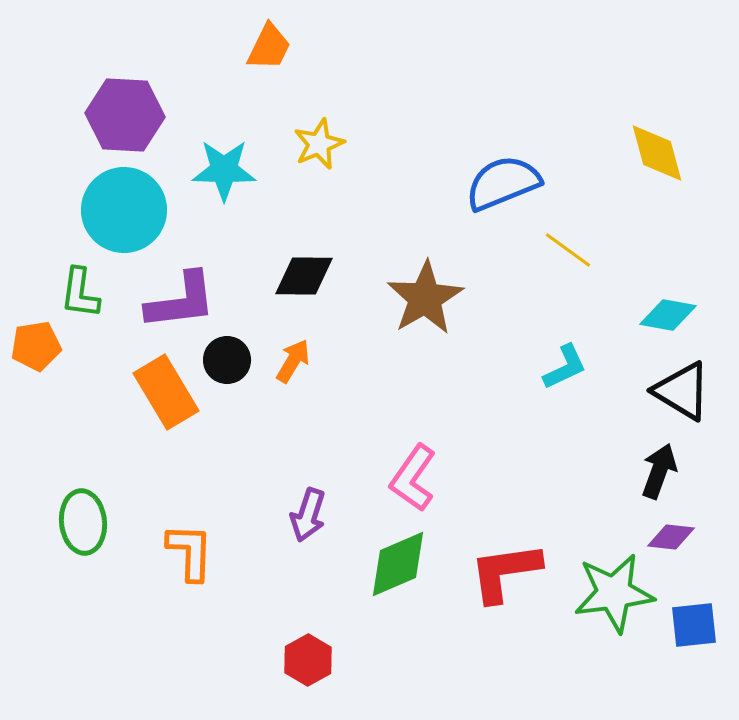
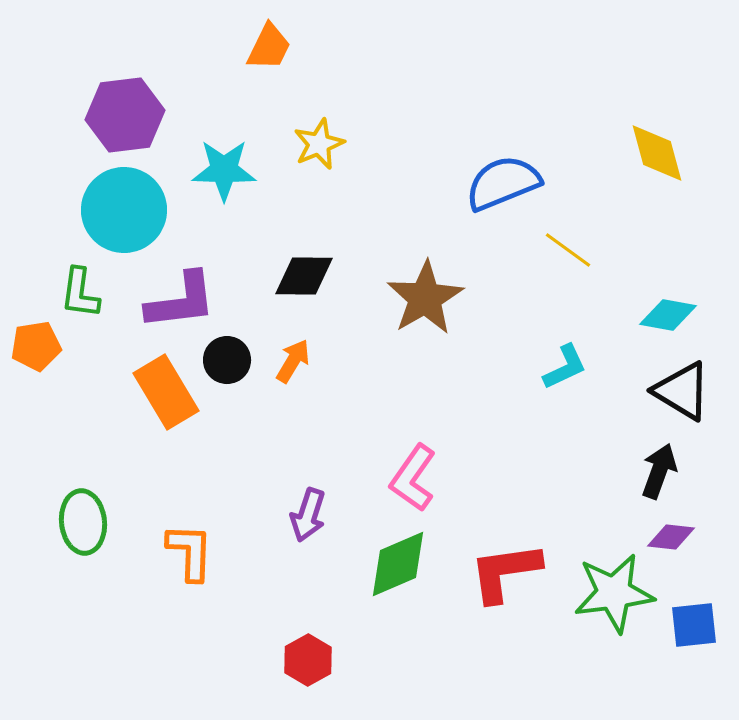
purple hexagon: rotated 10 degrees counterclockwise
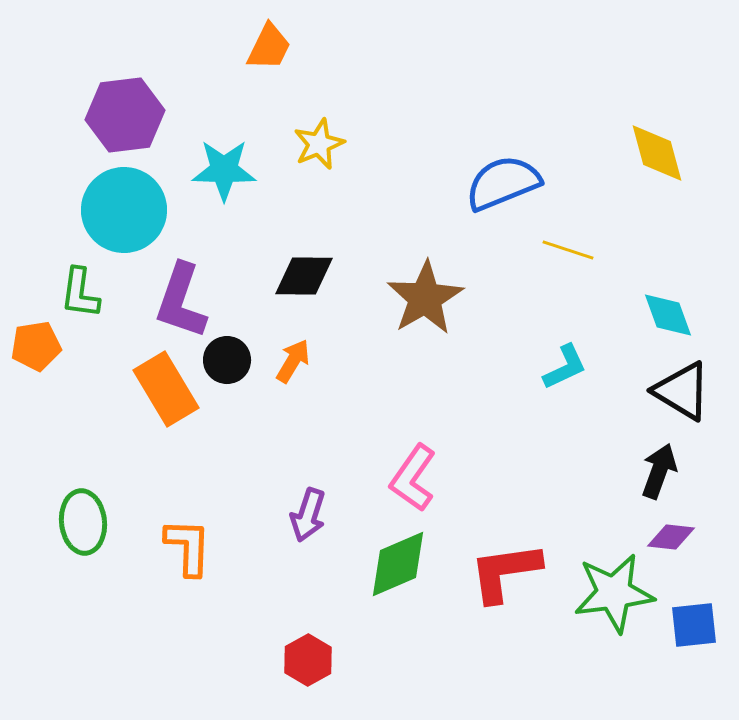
yellow line: rotated 18 degrees counterclockwise
purple L-shape: rotated 116 degrees clockwise
cyan diamond: rotated 60 degrees clockwise
orange rectangle: moved 3 px up
orange L-shape: moved 2 px left, 5 px up
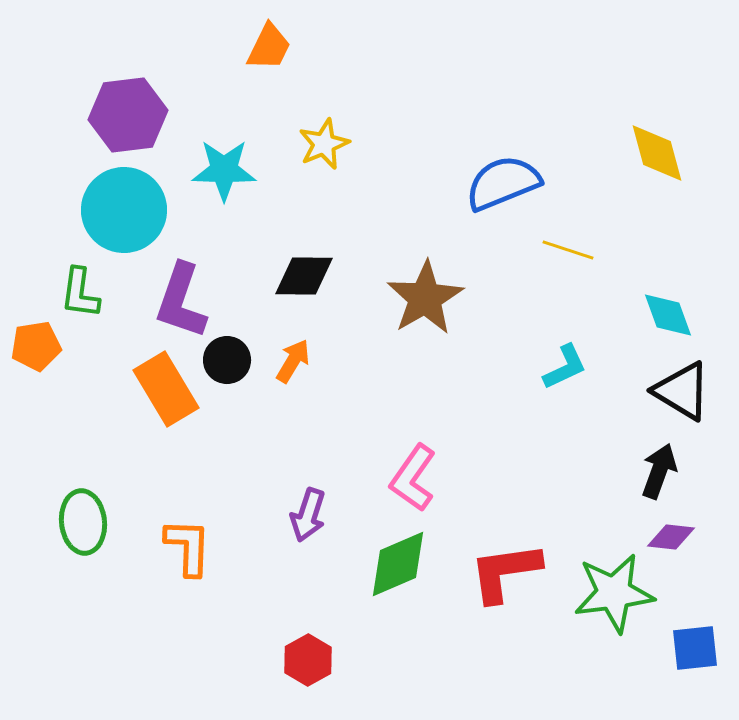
purple hexagon: moved 3 px right
yellow star: moved 5 px right
blue square: moved 1 px right, 23 px down
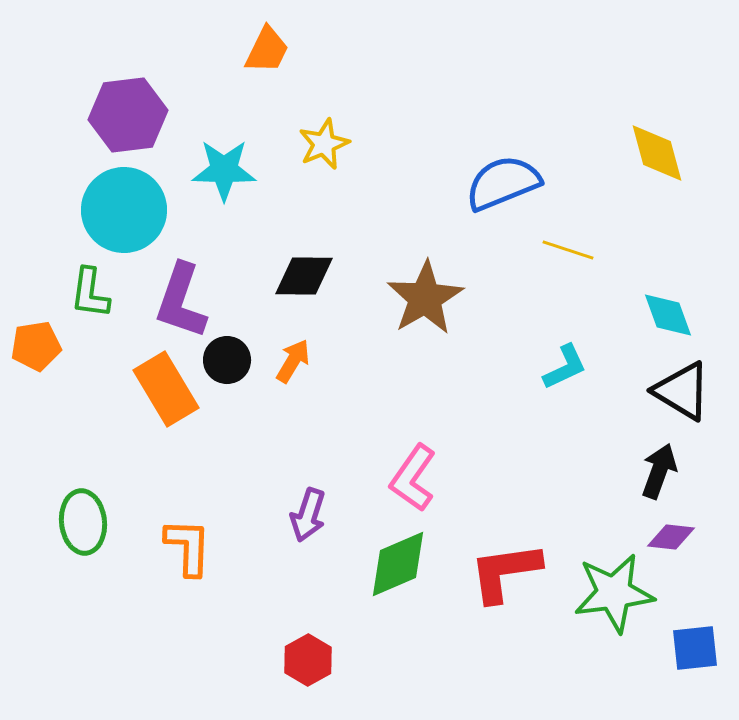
orange trapezoid: moved 2 px left, 3 px down
green L-shape: moved 10 px right
